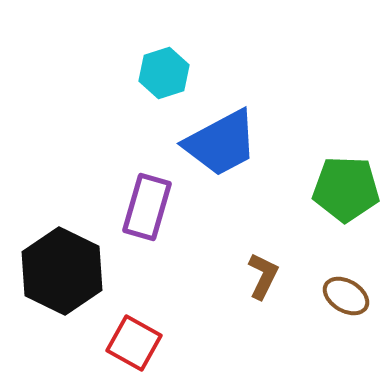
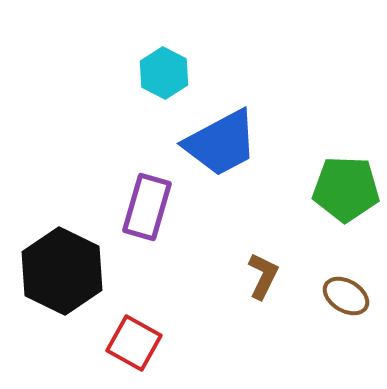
cyan hexagon: rotated 15 degrees counterclockwise
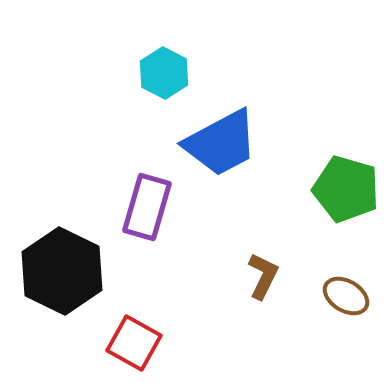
green pentagon: rotated 14 degrees clockwise
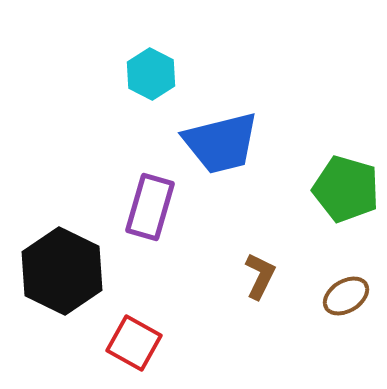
cyan hexagon: moved 13 px left, 1 px down
blue trapezoid: rotated 14 degrees clockwise
purple rectangle: moved 3 px right
brown L-shape: moved 3 px left
brown ellipse: rotated 63 degrees counterclockwise
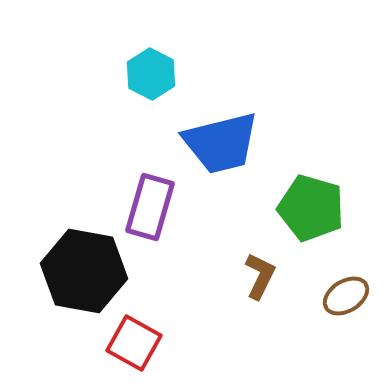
green pentagon: moved 35 px left, 19 px down
black hexagon: moved 22 px right; rotated 16 degrees counterclockwise
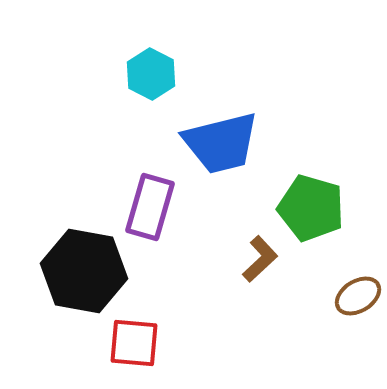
brown L-shape: moved 17 px up; rotated 21 degrees clockwise
brown ellipse: moved 12 px right
red square: rotated 24 degrees counterclockwise
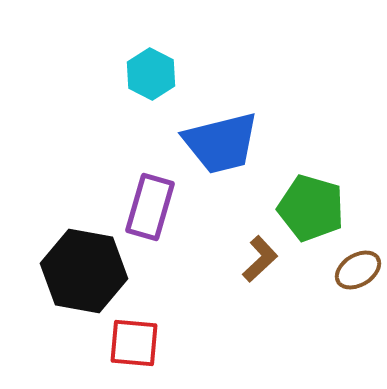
brown ellipse: moved 26 px up
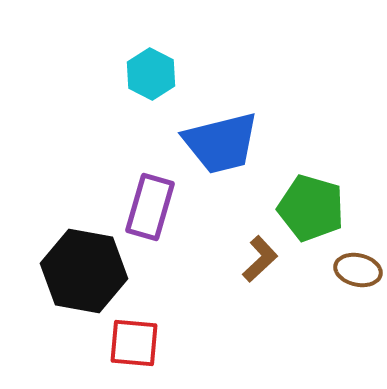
brown ellipse: rotated 45 degrees clockwise
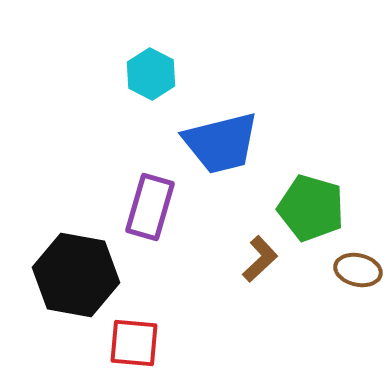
black hexagon: moved 8 px left, 4 px down
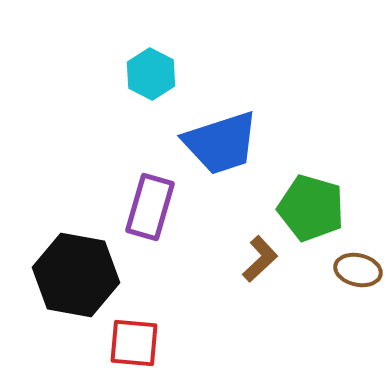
blue trapezoid: rotated 4 degrees counterclockwise
